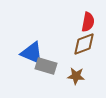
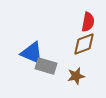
brown star: rotated 18 degrees counterclockwise
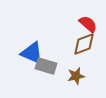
red semicircle: moved 2 px down; rotated 60 degrees counterclockwise
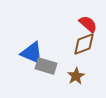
brown star: rotated 18 degrees counterclockwise
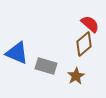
red semicircle: moved 2 px right
brown diamond: rotated 20 degrees counterclockwise
blue triangle: moved 15 px left
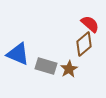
blue triangle: moved 1 px right, 1 px down
brown star: moved 7 px left, 7 px up
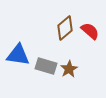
red semicircle: moved 7 px down
brown diamond: moved 19 px left, 16 px up
blue triangle: moved 1 px down; rotated 15 degrees counterclockwise
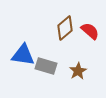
blue triangle: moved 5 px right
brown star: moved 9 px right, 2 px down
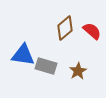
red semicircle: moved 2 px right
